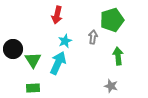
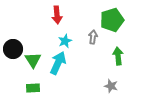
red arrow: rotated 18 degrees counterclockwise
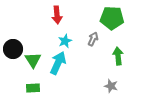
green pentagon: moved 2 px up; rotated 20 degrees clockwise
gray arrow: moved 2 px down; rotated 16 degrees clockwise
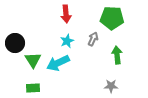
red arrow: moved 9 px right, 1 px up
cyan star: moved 2 px right
black circle: moved 2 px right, 6 px up
green arrow: moved 1 px left, 1 px up
cyan arrow: rotated 140 degrees counterclockwise
gray star: rotated 16 degrees counterclockwise
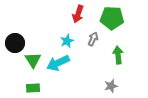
red arrow: moved 12 px right; rotated 24 degrees clockwise
green arrow: moved 1 px right
gray star: rotated 16 degrees counterclockwise
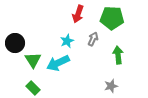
green rectangle: rotated 48 degrees clockwise
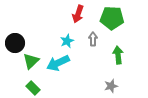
gray arrow: rotated 24 degrees counterclockwise
green triangle: moved 2 px left, 1 px down; rotated 18 degrees clockwise
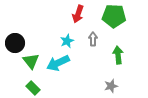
green pentagon: moved 2 px right, 2 px up
green triangle: rotated 24 degrees counterclockwise
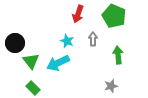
green pentagon: rotated 20 degrees clockwise
cyan star: rotated 24 degrees counterclockwise
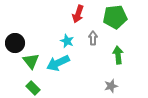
green pentagon: moved 1 px right, 1 px down; rotated 30 degrees counterclockwise
gray arrow: moved 1 px up
